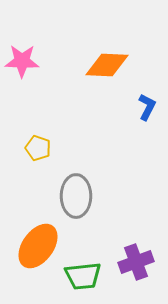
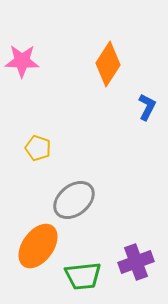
orange diamond: moved 1 px right, 1 px up; rotated 60 degrees counterclockwise
gray ellipse: moved 2 px left, 4 px down; rotated 51 degrees clockwise
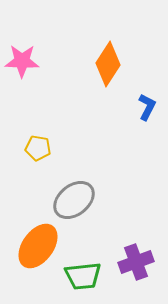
yellow pentagon: rotated 10 degrees counterclockwise
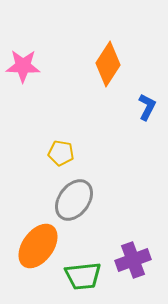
pink star: moved 1 px right, 5 px down
yellow pentagon: moved 23 px right, 5 px down
gray ellipse: rotated 15 degrees counterclockwise
purple cross: moved 3 px left, 2 px up
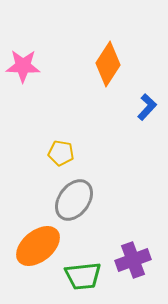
blue L-shape: rotated 16 degrees clockwise
orange ellipse: rotated 15 degrees clockwise
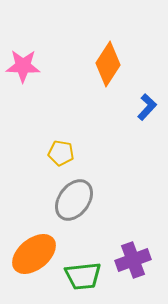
orange ellipse: moved 4 px left, 8 px down
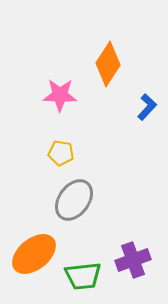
pink star: moved 37 px right, 29 px down
